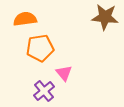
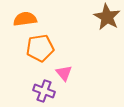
brown star: moved 2 px right; rotated 24 degrees clockwise
purple cross: rotated 30 degrees counterclockwise
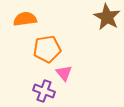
orange pentagon: moved 7 px right, 1 px down
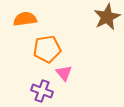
brown star: rotated 16 degrees clockwise
purple cross: moved 2 px left
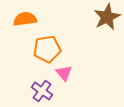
purple cross: rotated 15 degrees clockwise
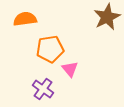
orange pentagon: moved 3 px right
pink triangle: moved 6 px right, 4 px up
purple cross: moved 1 px right, 2 px up
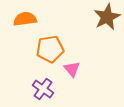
pink triangle: moved 2 px right
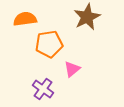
brown star: moved 20 px left
orange pentagon: moved 1 px left, 5 px up
pink triangle: rotated 30 degrees clockwise
